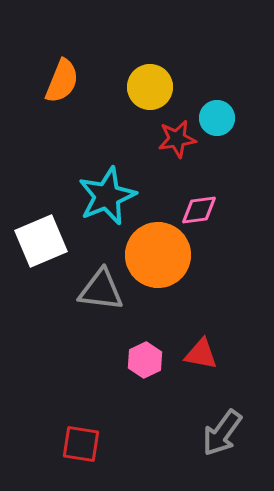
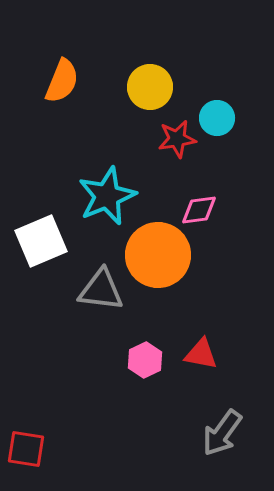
red square: moved 55 px left, 5 px down
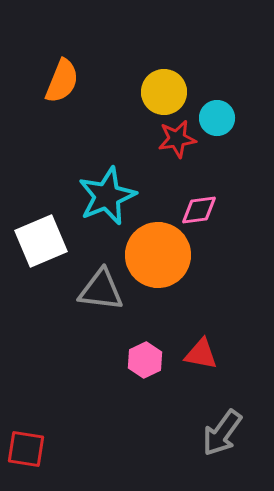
yellow circle: moved 14 px right, 5 px down
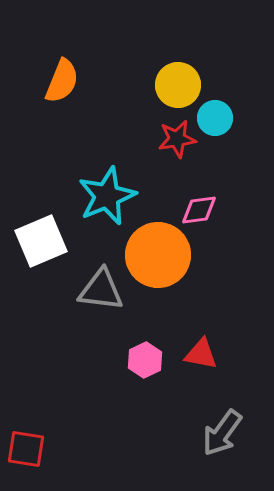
yellow circle: moved 14 px right, 7 px up
cyan circle: moved 2 px left
